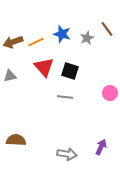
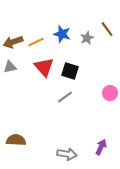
gray triangle: moved 9 px up
gray line: rotated 42 degrees counterclockwise
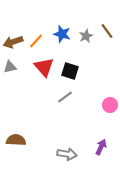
brown line: moved 2 px down
gray star: moved 1 px left, 2 px up
orange line: moved 1 px up; rotated 21 degrees counterclockwise
pink circle: moved 12 px down
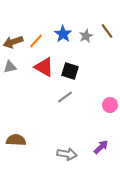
blue star: moved 1 px right; rotated 18 degrees clockwise
red triangle: rotated 20 degrees counterclockwise
purple arrow: rotated 21 degrees clockwise
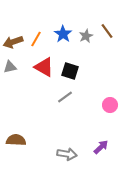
orange line: moved 2 px up; rotated 14 degrees counterclockwise
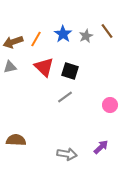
red triangle: rotated 15 degrees clockwise
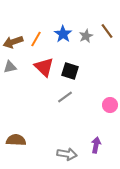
purple arrow: moved 5 px left, 2 px up; rotated 35 degrees counterclockwise
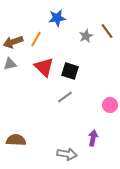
blue star: moved 6 px left, 16 px up; rotated 30 degrees clockwise
gray triangle: moved 3 px up
purple arrow: moved 3 px left, 7 px up
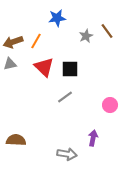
orange line: moved 2 px down
black square: moved 2 px up; rotated 18 degrees counterclockwise
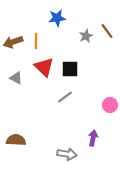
orange line: rotated 28 degrees counterclockwise
gray triangle: moved 6 px right, 14 px down; rotated 40 degrees clockwise
